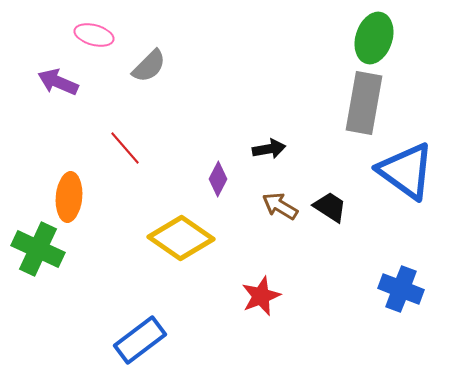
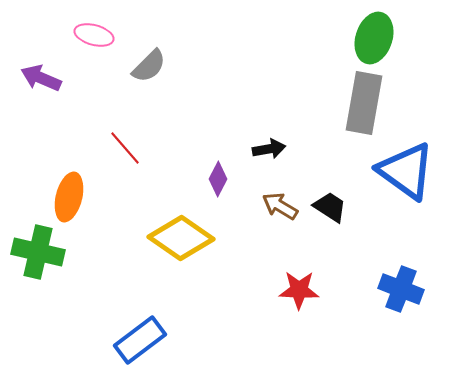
purple arrow: moved 17 px left, 4 px up
orange ellipse: rotated 9 degrees clockwise
green cross: moved 3 px down; rotated 12 degrees counterclockwise
red star: moved 38 px right, 6 px up; rotated 24 degrees clockwise
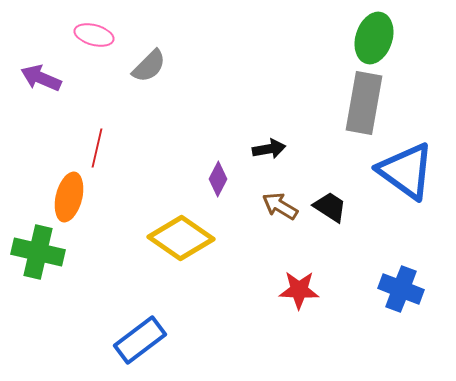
red line: moved 28 px left; rotated 54 degrees clockwise
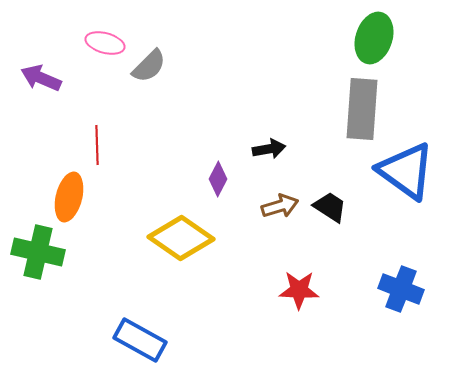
pink ellipse: moved 11 px right, 8 px down
gray rectangle: moved 2 px left, 6 px down; rotated 6 degrees counterclockwise
red line: moved 3 px up; rotated 15 degrees counterclockwise
brown arrow: rotated 132 degrees clockwise
blue rectangle: rotated 66 degrees clockwise
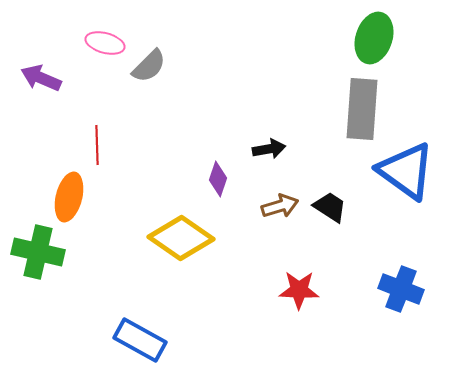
purple diamond: rotated 8 degrees counterclockwise
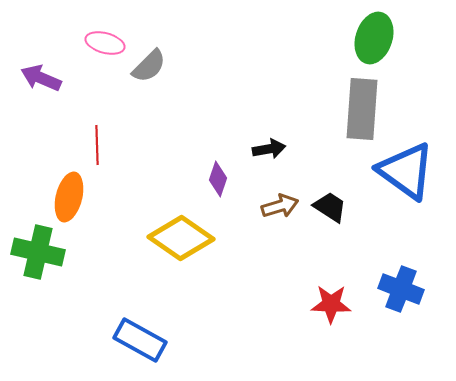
red star: moved 32 px right, 14 px down
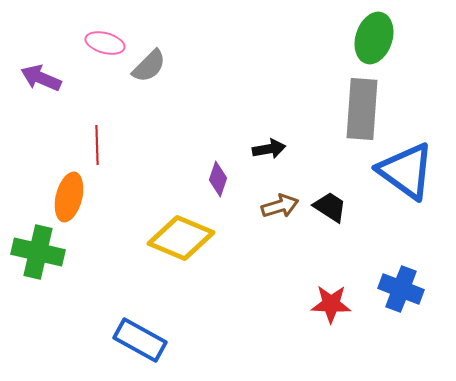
yellow diamond: rotated 12 degrees counterclockwise
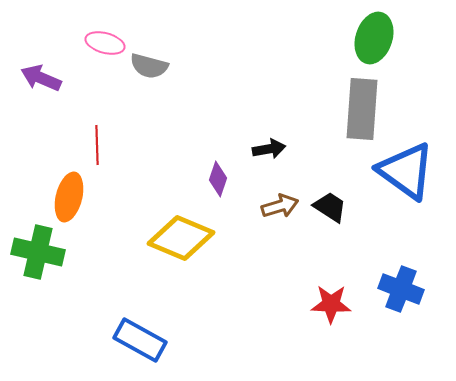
gray semicircle: rotated 60 degrees clockwise
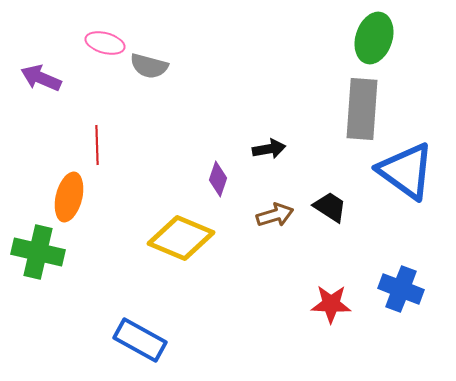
brown arrow: moved 5 px left, 9 px down
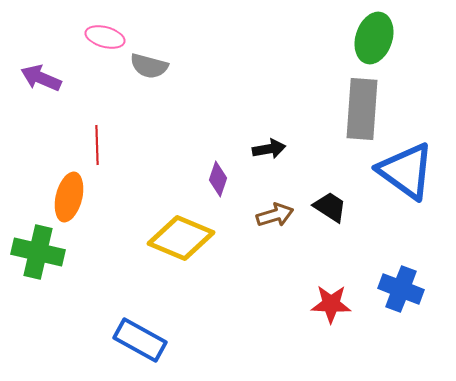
pink ellipse: moved 6 px up
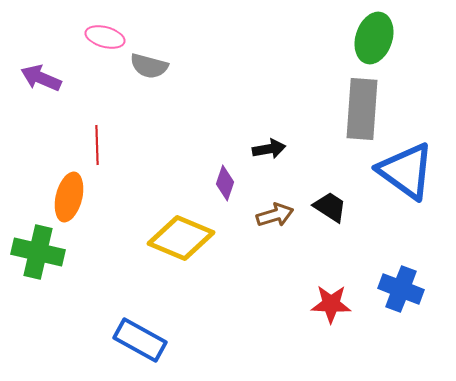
purple diamond: moved 7 px right, 4 px down
